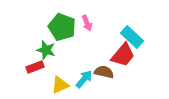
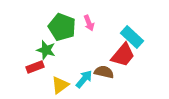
pink arrow: moved 2 px right
yellow triangle: rotated 12 degrees counterclockwise
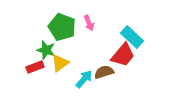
brown semicircle: rotated 30 degrees counterclockwise
yellow triangle: moved 22 px up
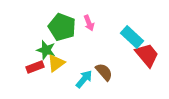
red trapezoid: moved 24 px right; rotated 80 degrees counterclockwise
yellow triangle: moved 4 px left
brown semicircle: rotated 66 degrees clockwise
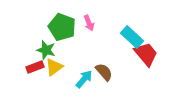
red trapezoid: moved 1 px left, 1 px up
yellow triangle: moved 2 px left, 4 px down
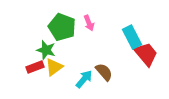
cyan rectangle: rotated 20 degrees clockwise
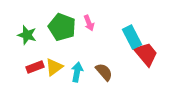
green star: moved 19 px left, 15 px up
cyan arrow: moved 7 px left, 7 px up; rotated 30 degrees counterclockwise
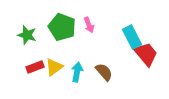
pink arrow: moved 2 px down
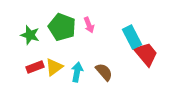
green star: moved 3 px right
